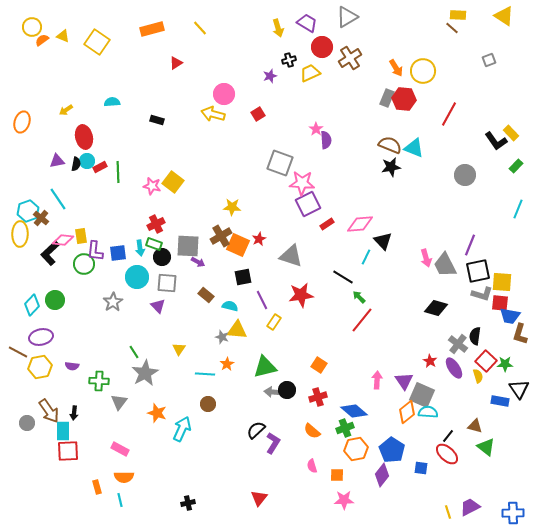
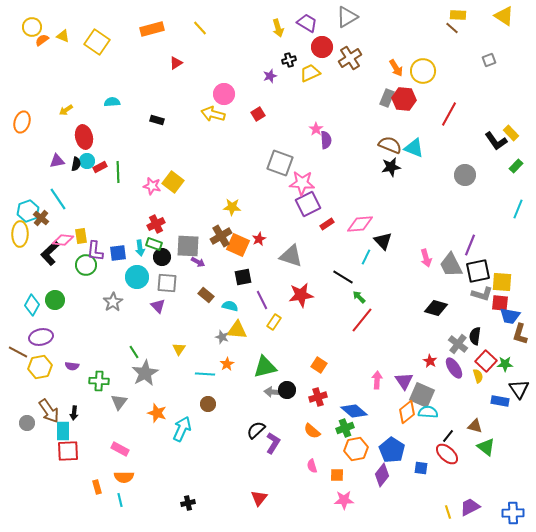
green circle at (84, 264): moved 2 px right, 1 px down
gray trapezoid at (445, 265): moved 6 px right
cyan diamond at (32, 305): rotated 15 degrees counterclockwise
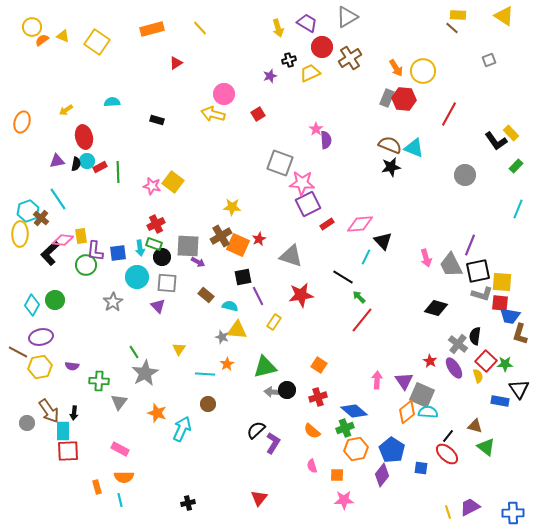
purple line at (262, 300): moved 4 px left, 4 px up
